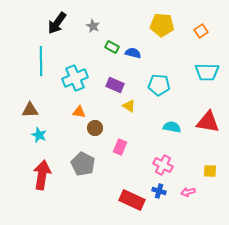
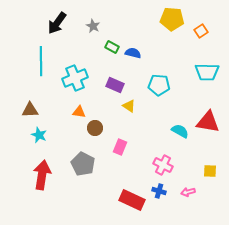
yellow pentagon: moved 10 px right, 6 px up
cyan semicircle: moved 8 px right, 4 px down; rotated 18 degrees clockwise
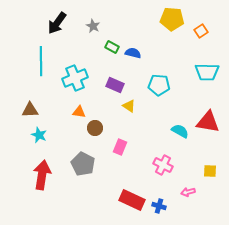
blue cross: moved 15 px down
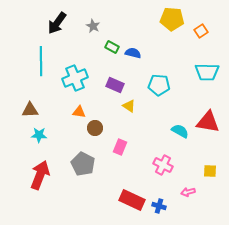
cyan star: rotated 21 degrees counterclockwise
red arrow: moved 2 px left; rotated 12 degrees clockwise
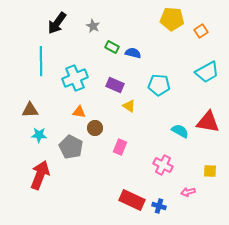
cyan trapezoid: rotated 30 degrees counterclockwise
gray pentagon: moved 12 px left, 17 px up
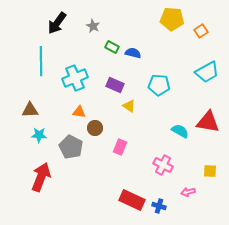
red arrow: moved 1 px right, 2 px down
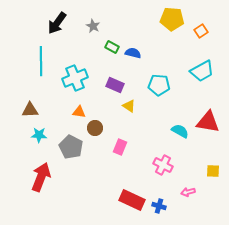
cyan trapezoid: moved 5 px left, 1 px up
yellow square: moved 3 px right
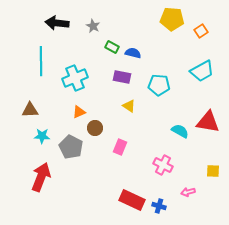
black arrow: rotated 60 degrees clockwise
purple rectangle: moved 7 px right, 8 px up; rotated 12 degrees counterclockwise
orange triangle: rotated 32 degrees counterclockwise
cyan star: moved 3 px right, 1 px down
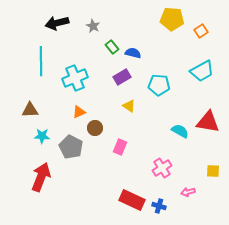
black arrow: rotated 20 degrees counterclockwise
green rectangle: rotated 24 degrees clockwise
purple rectangle: rotated 42 degrees counterclockwise
pink cross: moved 1 px left, 3 px down; rotated 30 degrees clockwise
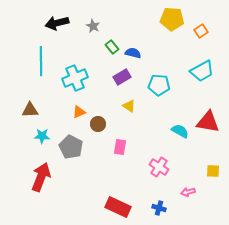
brown circle: moved 3 px right, 4 px up
pink rectangle: rotated 14 degrees counterclockwise
pink cross: moved 3 px left, 1 px up; rotated 24 degrees counterclockwise
red rectangle: moved 14 px left, 7 px down
blue cross: moved 2 px down
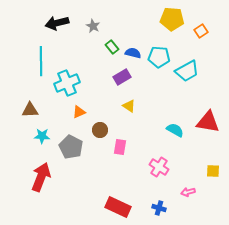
cyan trapezoid: moved 15 px left
cyan cross: moved 8 px left, 5 px down
cyan pentagon: moved 28 px up
brown circle: moved 2 px right, 6 px down
cyan semicircle: moved 5 px left, 1 px up
